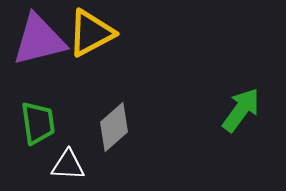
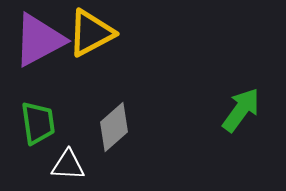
purple triangle: rotated 14 degrees counterclockwise
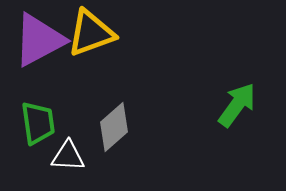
yellow triangle: rotated 8 degrees clockwise
green arrow: moved 4 px left, 5 px up
white triangle: moved 9 px up
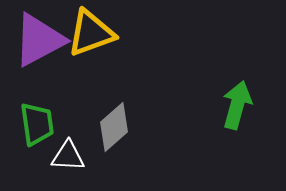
green arrow: rotated 21 degrees counterclockwise
green trapezoid: moved 1 px left, 1 px down
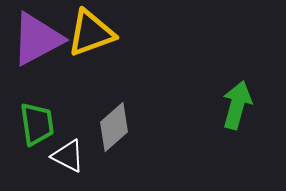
purple triangle: moved 2 px left, 1 px up
white triangle: rotated 24 degrees clockwise
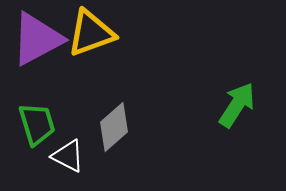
green arrow: rotated 18 degrees clockwise
green trapezoid: rotated 9 degrees counterclockwise
